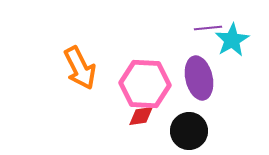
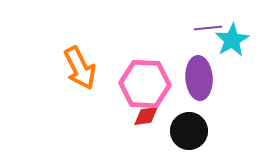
purple ellipse: rotated 9 degrees clockwise
red diamond: moved 5 px right
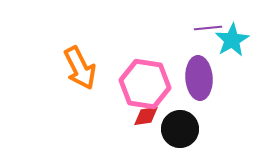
pink hexagon: rotated 6 degrees clockwise
black circle: moved 9 px left, 2 px up
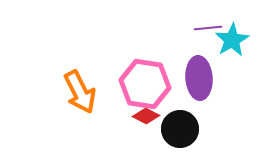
orange arrow: moved 24 px down
red diamond: rotated 36 degrees clockwise
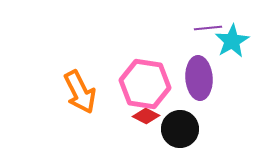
cyan star: moved 1 px down
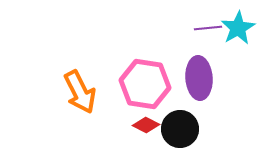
cyan star: moved 6 px right, 13 px up
red diamond: moved 9 px down
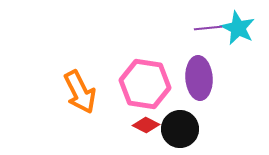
cyan star: rotated 16 degrees counterclockwise
